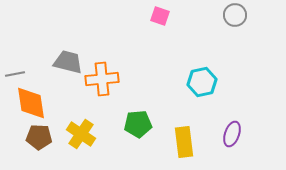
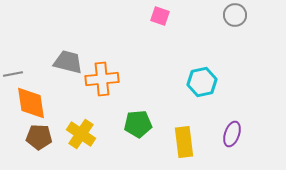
gray line: moved 2 px left
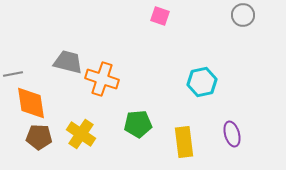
gray circle: moved 8 px right
orange cross: rotated 24 degrees clockwise
purple ellipse: rotated 35 degrees counterclockwise
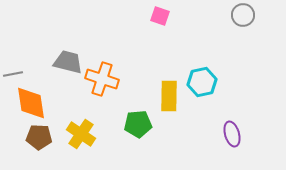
yellow rectangle: moved 15 px left, 46 px up; rotated 8 degrees clockwise
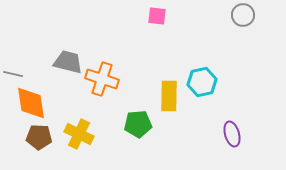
pink square: moved 3 px left; rotated 12 degrees counterclockwise
gray line: rotated 24 degrees clockwise
yellow cross: moved 2 px left; rotated 8 degrees counterclockwise
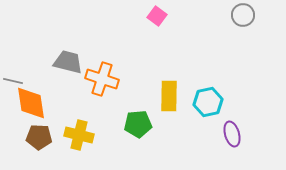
pink square: rotated 30 degrees clockwise
gray line: moved 7 px down
cyan hexagon: moved 6 px right, 20 px down
yellow cross: moved 1 px down; rotated 12 degrees counterclockwise
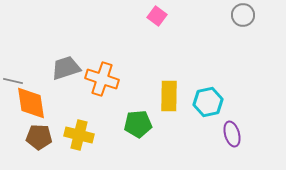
gray trapezoid: moved 2 px left, 6 px down; rotated 32 degrees counterclockwise
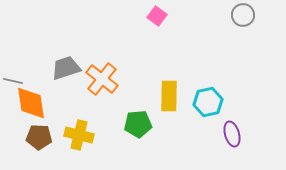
orange cross: rotated 20 degrees clockwise
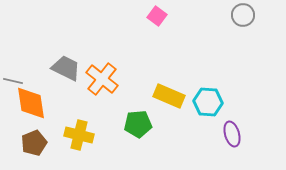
gray trapezoid: rotated 44 degrees clockwise
yellow rectangle: rotated 68 degrees counterclockwise
cyan hexagon: rotated 16 degrees clockwise
brown pentagon: moved 5 px left, 6 px down; rotated 25 degrees counterclockwise
